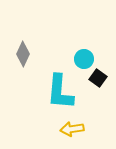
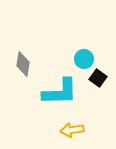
gray diamond: moved 10 px down; rotated 15 degrees counterclockwise
cyan L-shape: rotated 96 degrees counterclockwise
yellow arrow: moved 1 px down
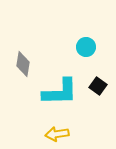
cyan circle: moved 2 px right, 12 px up
black square: moved 8 px down
yellow arrow: moved 15 px left, 4 px down
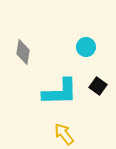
gray diamond: moved 12 px up
yellow arrow: moved 7 px right; rotated 60 degrees clockwise
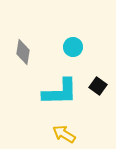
cyan circle: moved 13 px left
yellow arrow: rotated 20 degrees counterclockwise
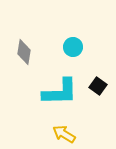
gray diamond: moved 1 px right
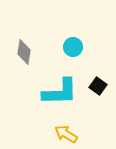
yellow arrow: moved 2 px right
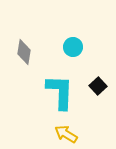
black square: rotated 12 degrees clockwise
cyan L-shape: rotated 87 degrees counterclockwise
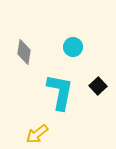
cyan L-shape: rotated 9 degrees clockwise
yellow arrow: moved 29 px left; rotated 70 degrees counterclockwise
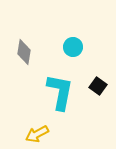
black square: rotated 12 degrees counterclockwise
yellow arrow: rotated 10 degrees clockwise
